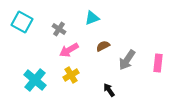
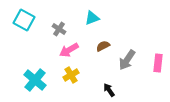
cyan square: moved 2 px right, 2 px up
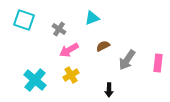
cyan square: rotated 10 degrees counterclockwise
black arrow: rotated 144 degrees counterclockwise
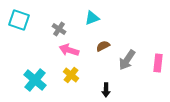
cyan square: moved 5 px left
pink arrow: rotated 48 degrees clockwise
yellow cross: rotated 21 degrees counterclockwise
black arrow: moved 3 px left
